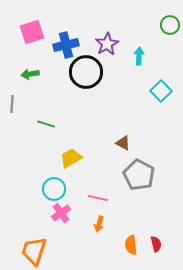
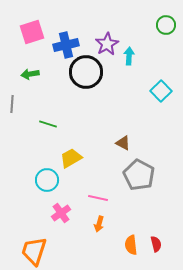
green circle: moved 4 px left
cyan arrow: moved 10 px left
green line: moved 2 px right
cyan circle: moved 7 px left, 9 px up
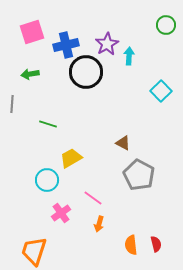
pink line: moved 5 px left; rotated 24 degrees clockwise
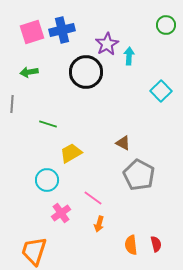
blue cross: moved 4 px left, 15 px up
green arrow: moved 1 px left, 2 px up
yellow trapezoid: moved 5 px up
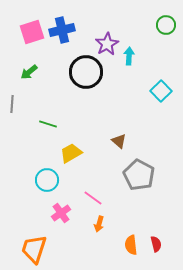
green arrow: rotated 30 degrees counterclockwise
brown triangle: moved 4 px left, 2 px up; rotated 14 degrees clockwise
orange trapezoid: moved 2 px up
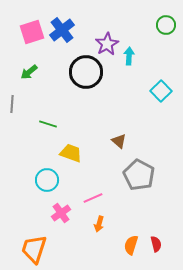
blue cross: rotated 25 degrees counterclockwise
yellow trapezoid: rotated 50 degrees clockwise
pink line: rotated 60 degrees counterclockwise
orange semicircle: rotated 24 degrees clockwise
